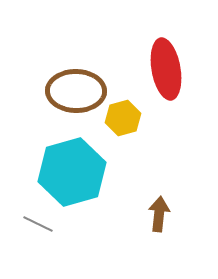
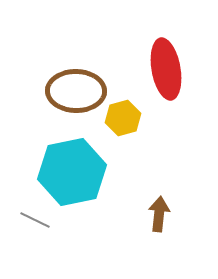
cyan hexagon: rotated 4 degrees clockwise
gray line: moved 3 px left, 4 px up
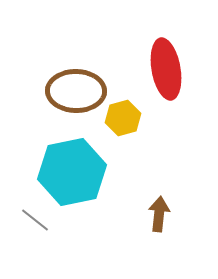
gray line: rotated 12 degrees clockwise
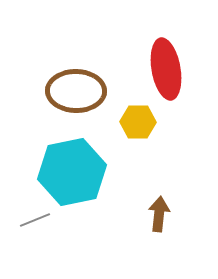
yellow hexagon: moved 15 px right, 4 px down; rotated 16 degrees clockwise
gray line: rotated 60 degrees counterclockwise
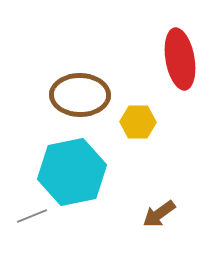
red ellipse: moved 14 px right, 10 px up
brown ellipse: moved 4 px right, 4 px down
brown arrow: rotated 132 degrees counterclockwise
gray line: moved 3 px left, 4 px up
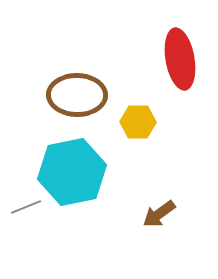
brown ellipse: moved 3 px left
gray line: moved 6 px left, 9 px up
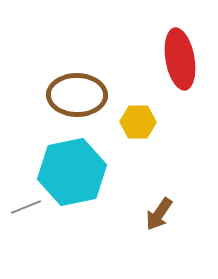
brown arrow: rotated 20 degrees counterclockwise
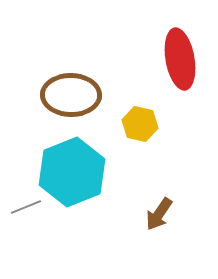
brown ellipse: moved 6 px left
yellow hexagon: moved 2 px right, 2 px down; rotated 12 degrees clockwise
cyan hexagon: rotated 10 degrees counterclockwise
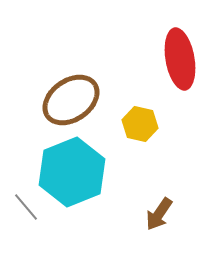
brown ellipse: moved 5 px down; rotated 36 degrees counterclockwise
gray line: rotated 72 degrees clockwise
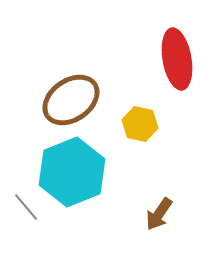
red ellipse: moved 3 px left
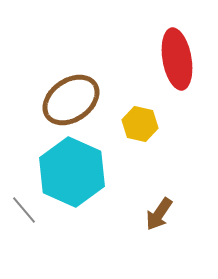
cyan hexagon: rotated 14 degrees counterclockwise
gray line: moved 2 px left, 3 px down
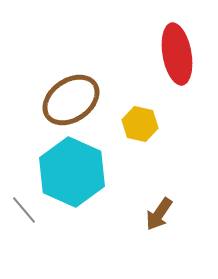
red ellipse: moved 5 px up
